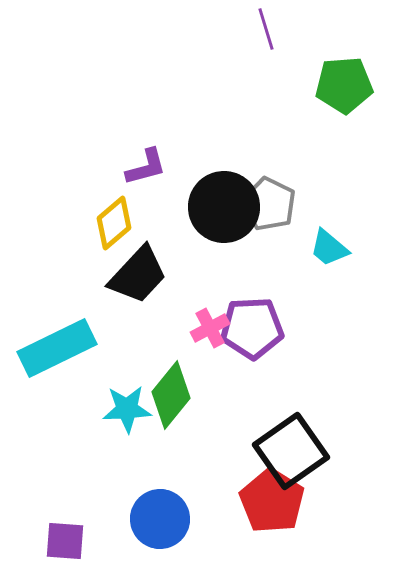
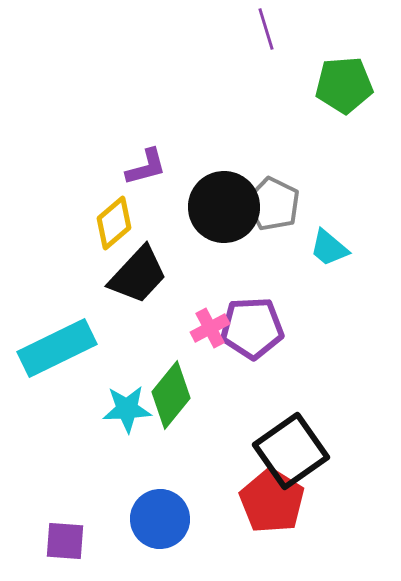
gray pentagon: moved 4 px right
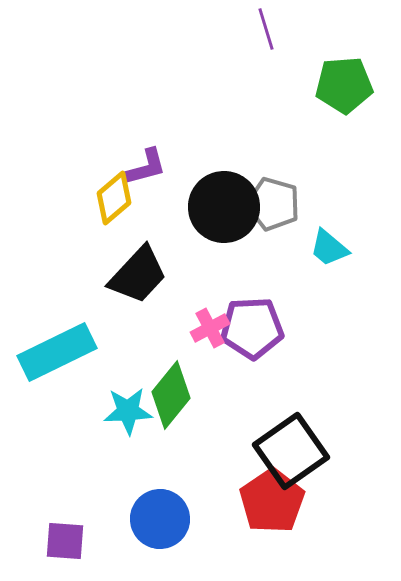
gray pentagon: rotated 10 degrees counterclockwise
yellow diamond: moved 25 px up
cyan rectangle: moved 4 px down
cyan star: moved 1 px right, 2 px down
red pentagon: rotated 6 degrees clockwise
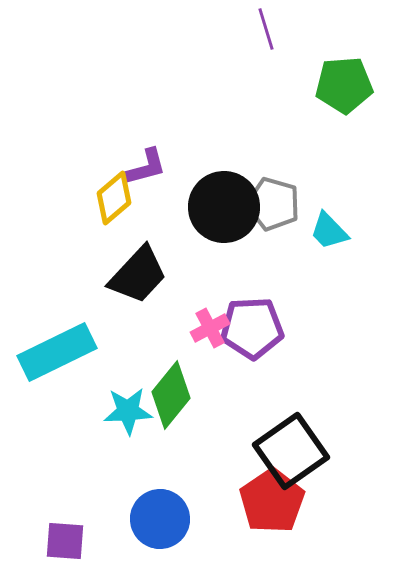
cyan trapezoid: moved 17 px up; rotated 6 degrees clockwise
